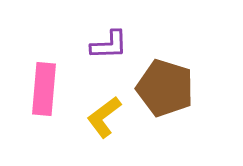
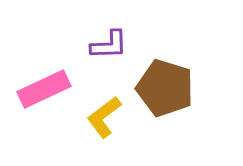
pink rectangle: rotated 60 degrees clockwise
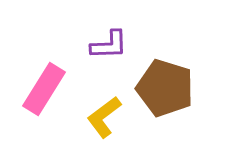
pink rectangle: rotated 33 degrees counterclockwise
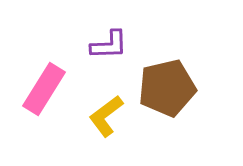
brown pentagon: moved 2 px right; rotated 30 degrees counterclockwise
yellow L-shape: moved 2 px right, 1 px up
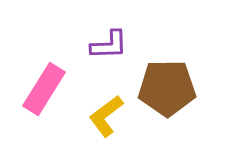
brown pentagon: rotated 12 degrees clockwise
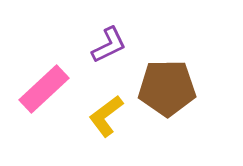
purple L-shape: rotated 24 degrees counterclockwise
pink rectangle: rotated 15 degrees clockwise
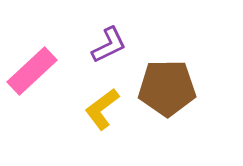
pink rectangle: moved 12 px left, 18 px up
yellow L-shape: moved 4 px left, 7 px up
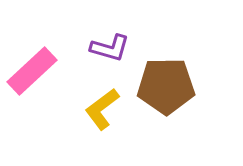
purple L-shape: moved 1 px right, 3 px down; rotated 42 degrees clockwise
brown pentagon: moved 1 px left, 2 px up
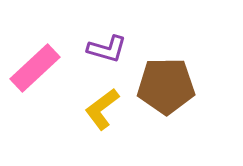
purple L-shape: moved 3 px left, 1 px down
pink rectangle: moved 3 px right, 3 px up
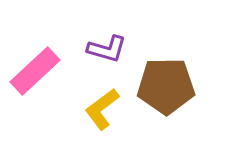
pink rectangle: moved 3 px down
